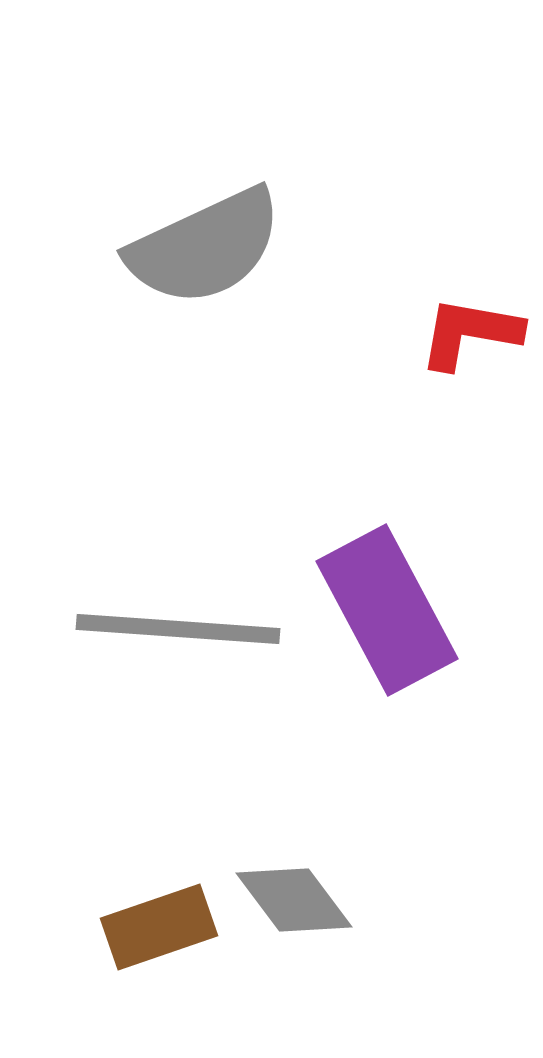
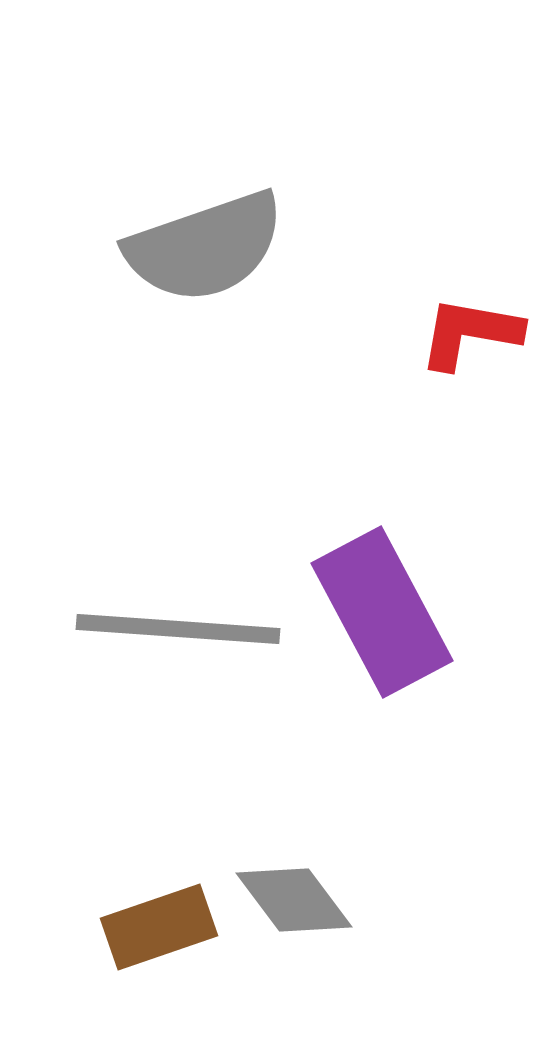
gray semicircle: rotated 6 degrees clockwise
purple rectangle: moved 5 px left, 2 px down
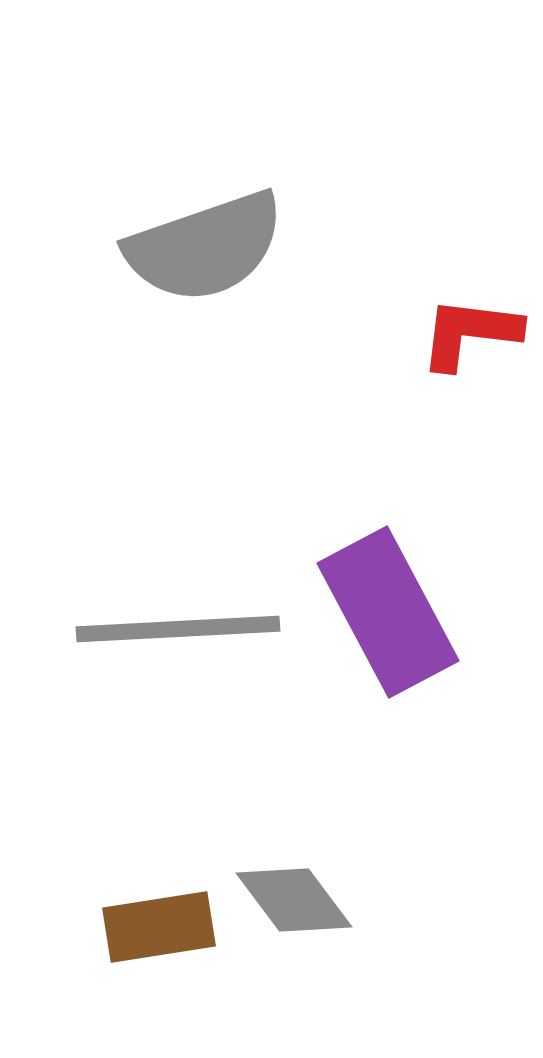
red L-shape: rotated 3 degrees counterclockwise
purple rectangle: moved 6 px right
gray line: rotated 7 degrees counterclockwise
brown rectangle: rotated 10 degrees clockwise
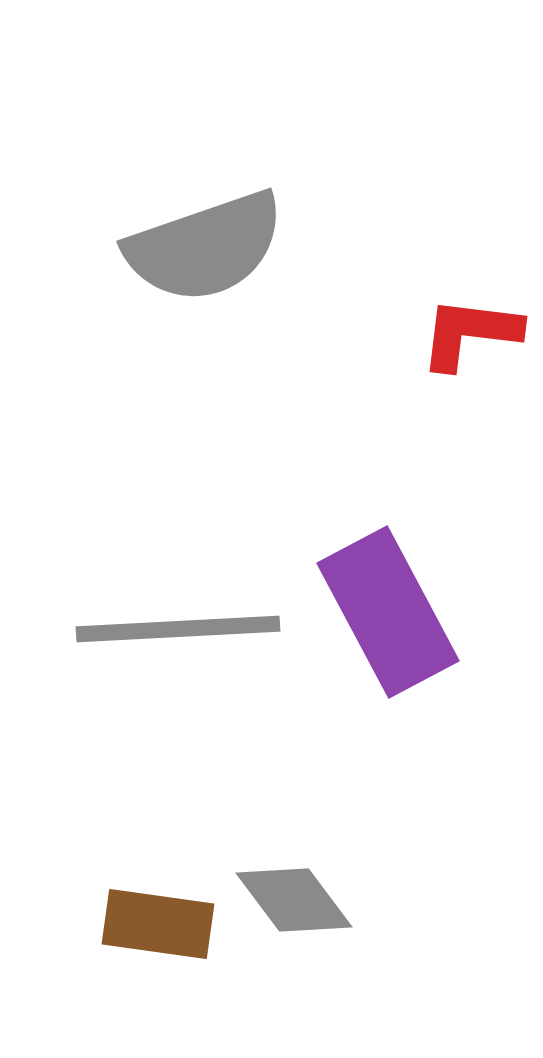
brown rectangle: moved 1 px left, 3 px up; rotated 17 degrees clockwise
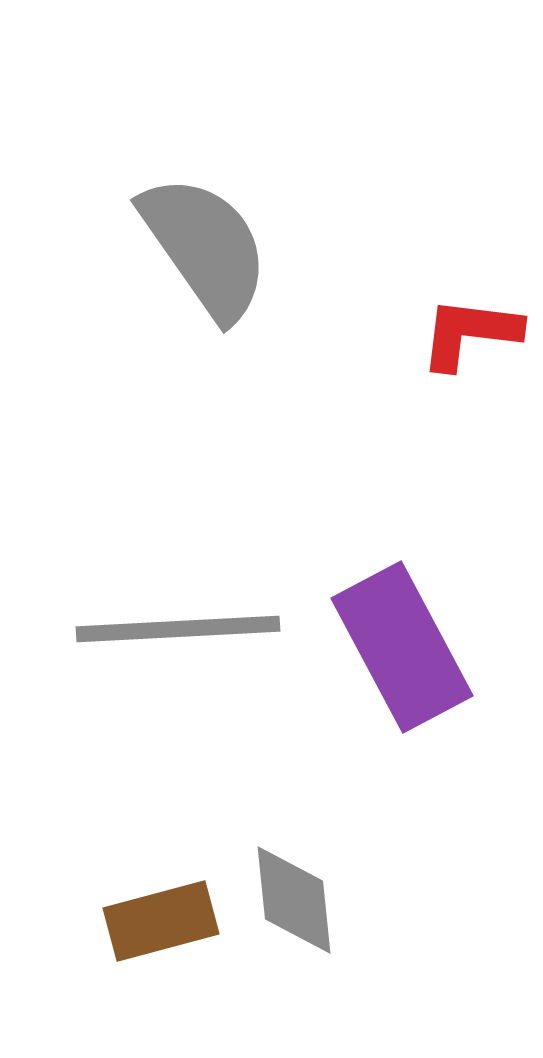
gray semicircle: rotated 106 degrees counterclockwise
purple rectangle: moved 14 px right, 35 px down
gray diamond: rotated 31 degrees clockwise
brown rectangle: moved 3 px right, 3 px up; rotated 23 degrees counterclockwise
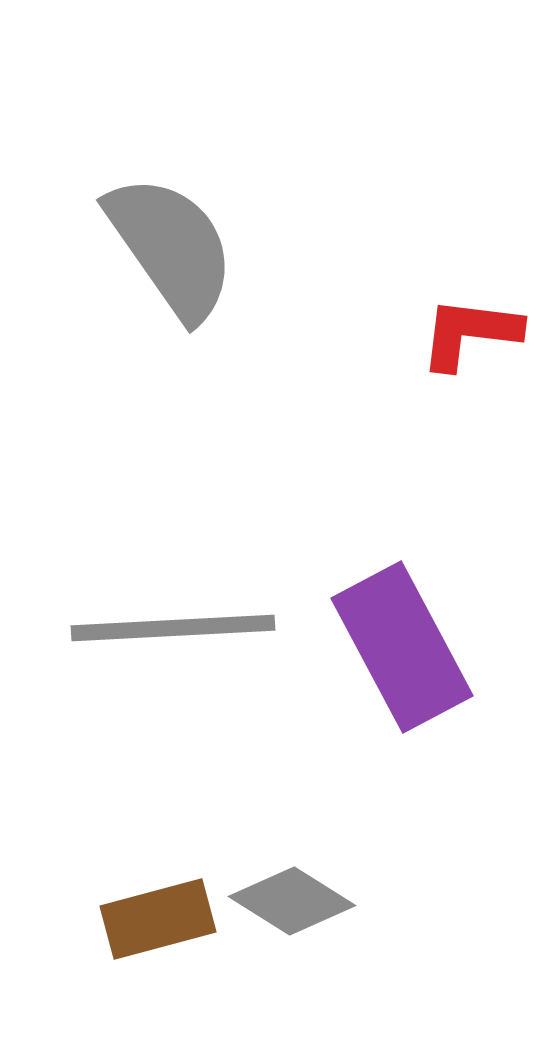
gray semicircle: moved 34 px left
gray line: moved 5 px left, 1 px up
gray diamond: moved 2 px left, 1 px down; rotated 52 degrees counterclockwise
brown rectangle: moved 3 px left, 2 px up
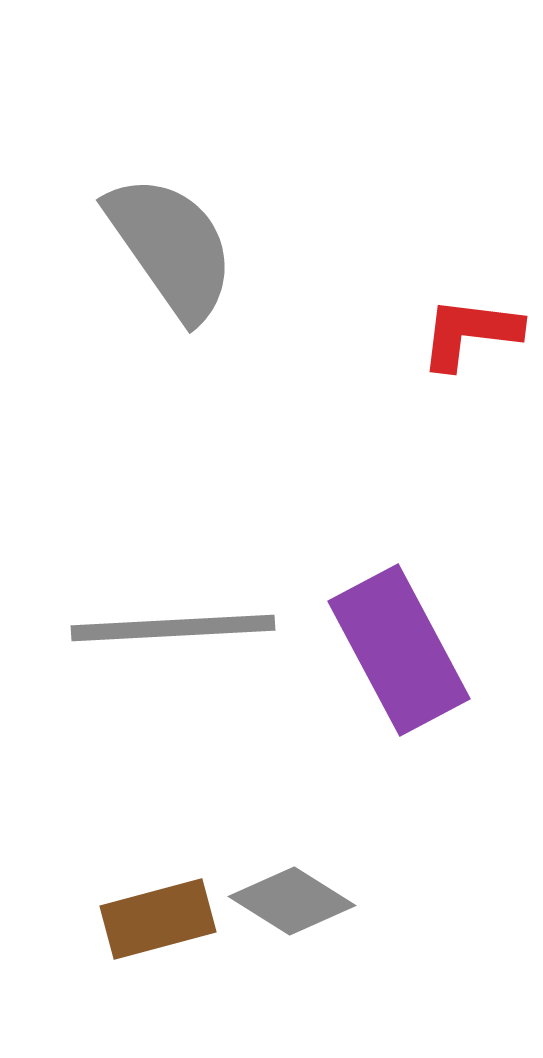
purple rectangle: moved 3 px left, 3 px down
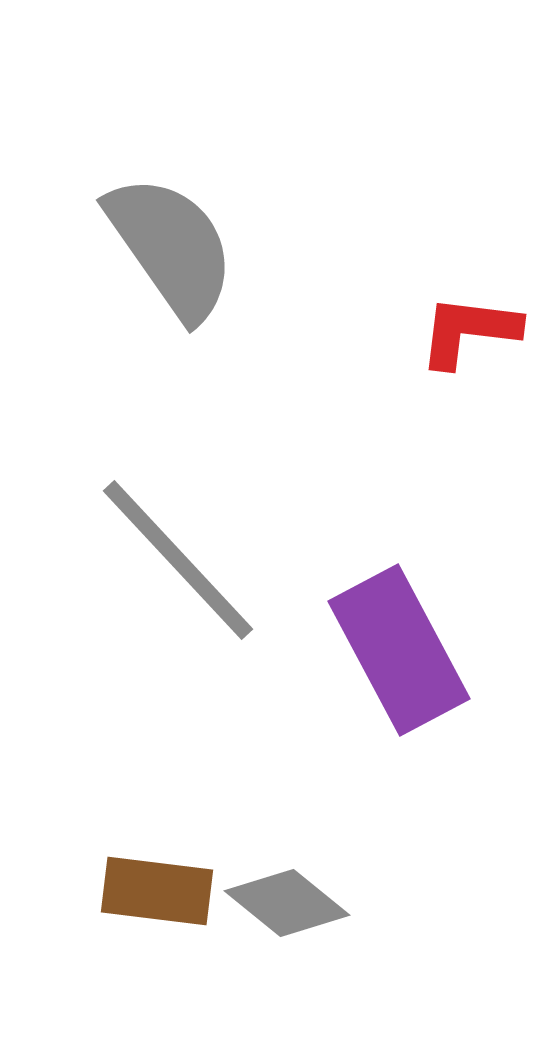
red L-shape: moved 1 px left, 2 px up
gray line: moved 5 px right, 68 px up; rotated 50 degrees clockwise
gray diamond: moved 5 px left, 2 px down; rotated 7 degrees clockwise
brown rectangle: moved 1 px left, 28 px up; rotated 22 degrees clockwise
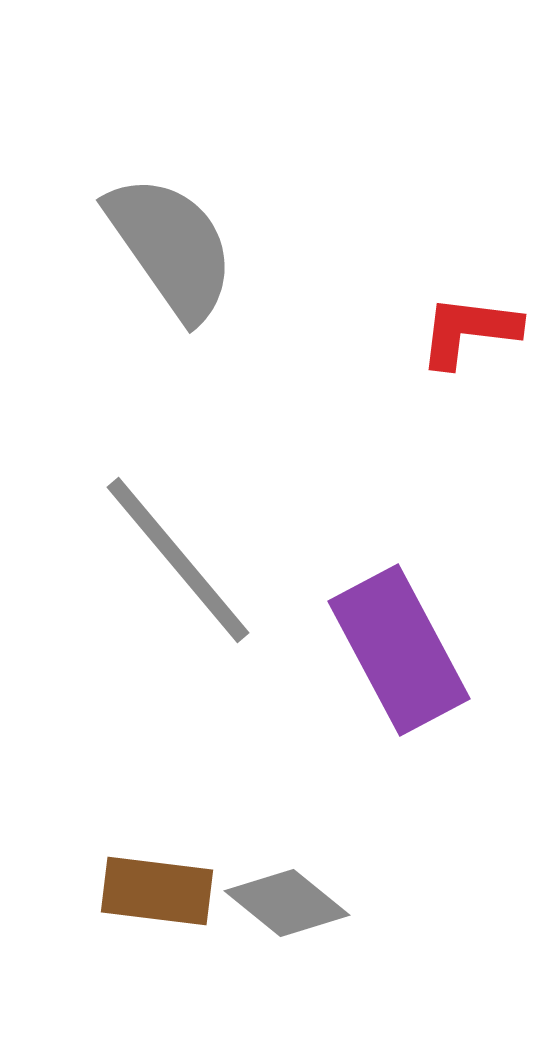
gray line: rotated 3 degrees clockwise
